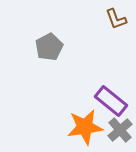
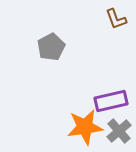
gray pentagon: moved 2 px right
purple rectangle: rotated 52 degrees counterclockwise
gray cross: moved 1 px left, 1 px down
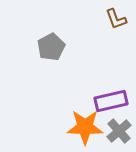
orange star: rotated 9 degrees clockwise
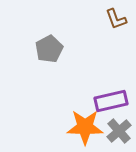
gray pentagon: moved 2 px left, 2 px down
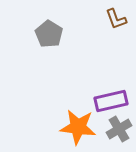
gray pentagon: moved 15 px up; rotated 12 degrees counterclockwise
orange star: moved 7 px left; rotated 6 degrees clockwise
gray cross: moved 2 px up; rotated 10 degrees clockwise
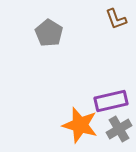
gray pentagon: moved 1 px up
orange star: moved 2 px right, 2 px up; rotated 9 degrees clockwise
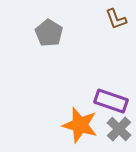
purple rectangle: rotated 32 degrees clockwise
gray cross: rotated 15 degrees counterclockwise
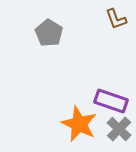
orange star: moved 1 px left, 1 px up; rotated 9 degrees clockwise
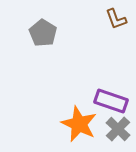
gray pentagon: moved 6 px left
gray cross: moved 1 px left
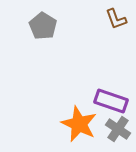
gray pentagon: moved 7 px up
gray cross: rotated 10 degrees counterclockwise
